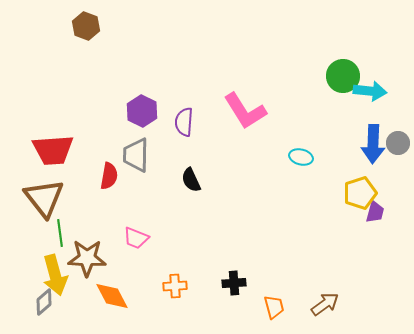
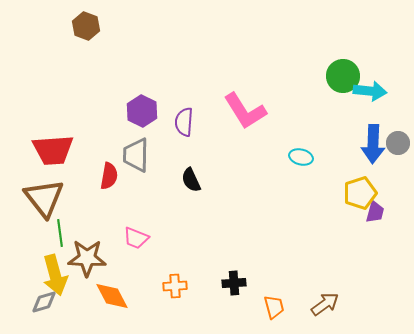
gray diamond: rotated 24 degrees clockwise
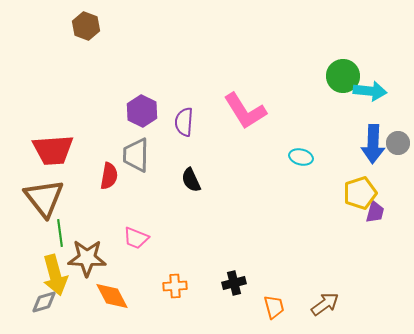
black cross: rotated 10 degrees counterclockwise
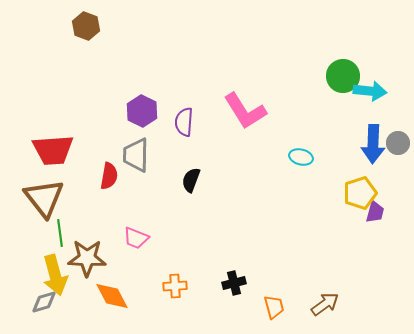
black semicircle: rotated 45 degrees clockwise
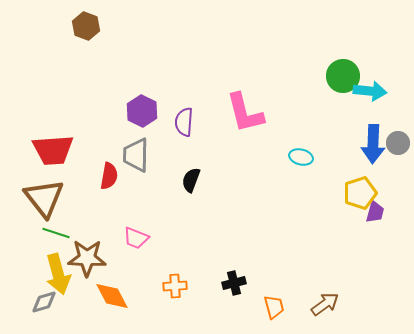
pink L-shape: moved 2 px down; rotated 18 degrees clockwise
green line: moved 4 px left; rotated 64 degrees counterclockwise
yellow arrow: moved 3 px right, 1 px up
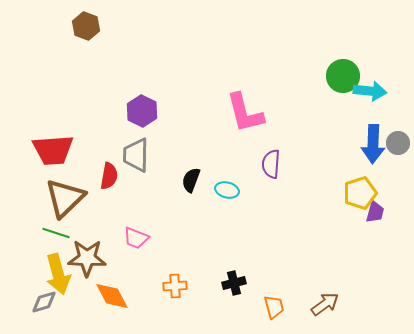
purple semicircle: moved 87 px right, 42 px down
cyan ellipse: moved 74 px left, 33 px down
brown triangle: moved 21 px right; rotated 24 degrees clockwise
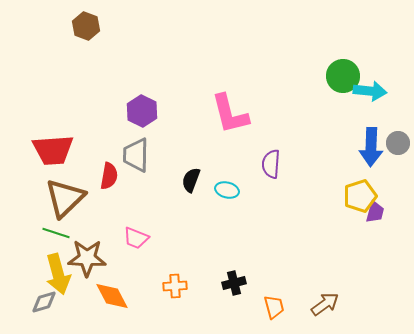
pink L-shape: moved 15 px left, 1 px down
blue arrow: moved 2 px left, 3 px down
yellow pentagon: moved 3 px down
